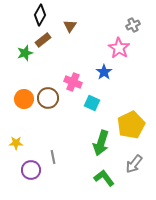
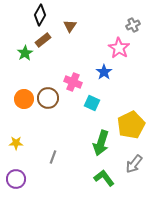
green star: rotated 14 degrees counterclockwise
gray line: rotated 32 degrees clockwise
purple circle: moved 15 px left, 9 px down
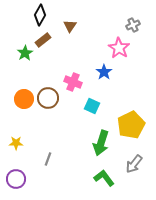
cyan square: moved 3 px down
gray line: moved 5 px left, 2 px down
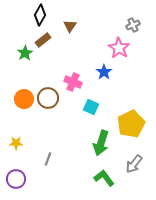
cyan square: moved 1 px left, 1 px down
yellow pentagon: moved 1 px up
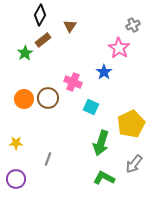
green L-shape: rotated 25 degrees counterclockwise
